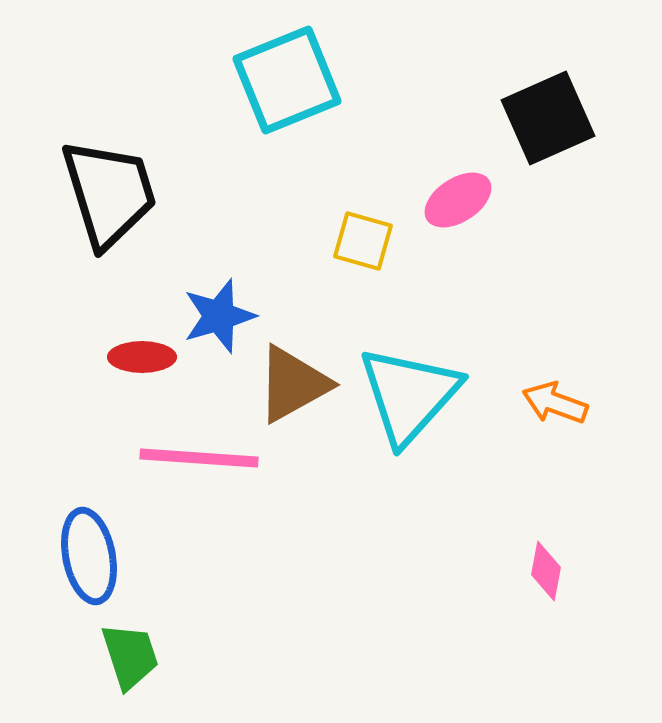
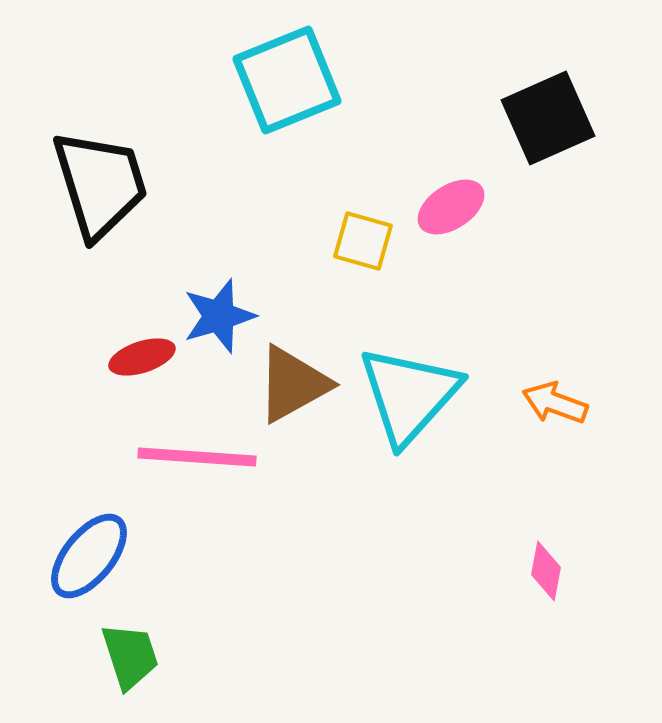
black trapezoid: moved 9 px left, 9 px up
pink ellipse: moved 7 px left, 7 px down
red ellipse: rotated 18 degrees counterclockwise
pink line: moved 2 px left, 1 px up
blue ellipse: rotated 50 degrees clockwise
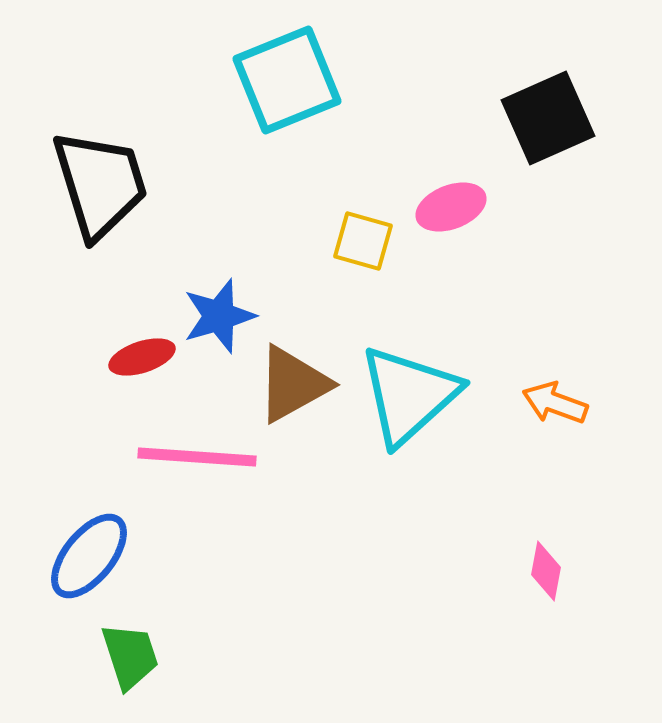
pink ellipse: rotated 12 degrees clockwise
cyan triangle: rotated 6 degrees clockwise
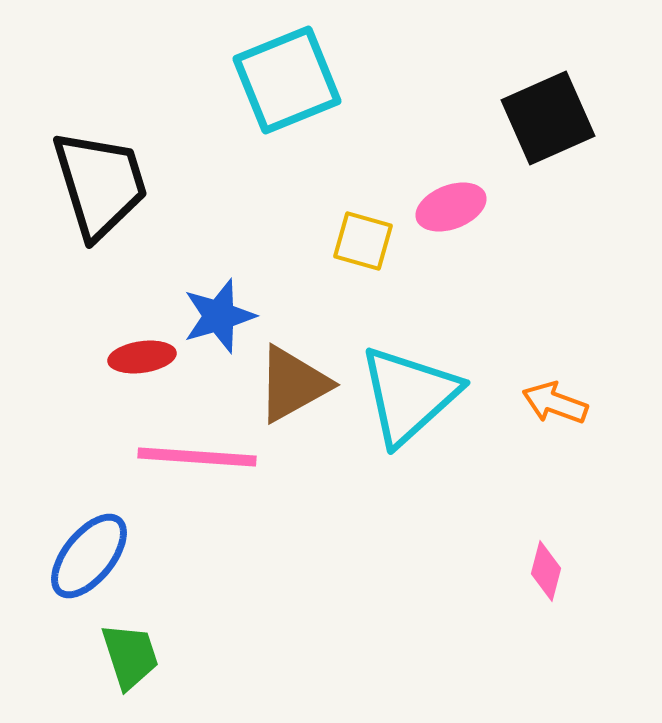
red ellipse: rotated 10 degrees clockwise
pink diamond: rotated 4 degrees clockwise
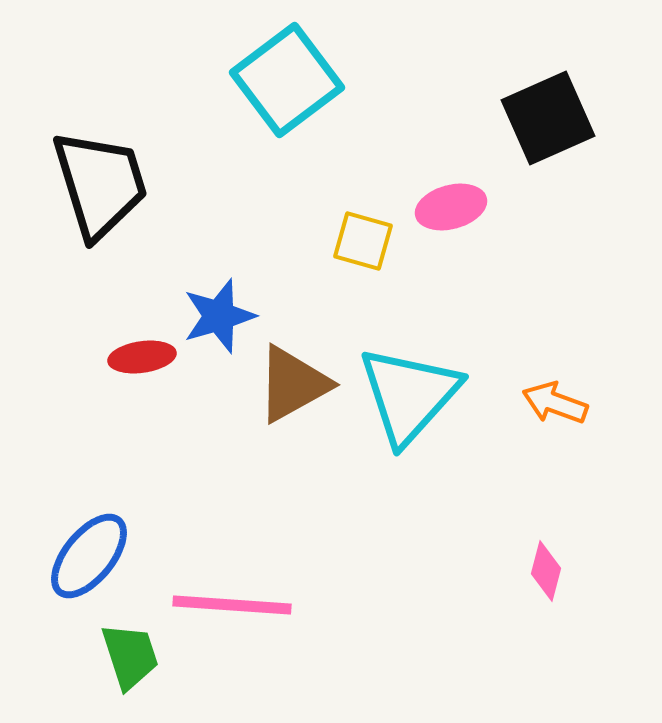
cyan square: rotated 15 degrees counterclockwise
pink ellipse: rotated 6 degrees clockwise
cyan triangle: rotated 6 degrees counterclockwise
pink line: moved 35 px right, 148 px down
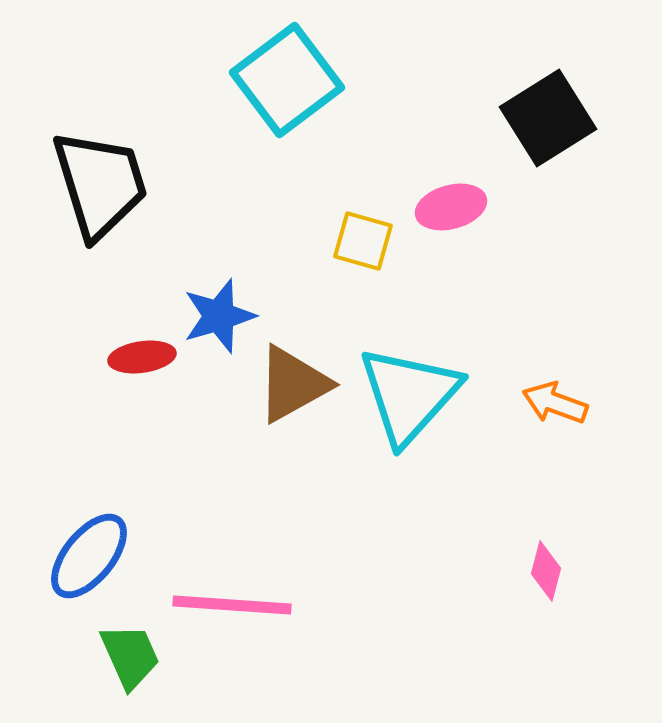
black square: rotated 8 degrees counterclockwise
green trapezoid: rotated 6 degrees counterclockwise
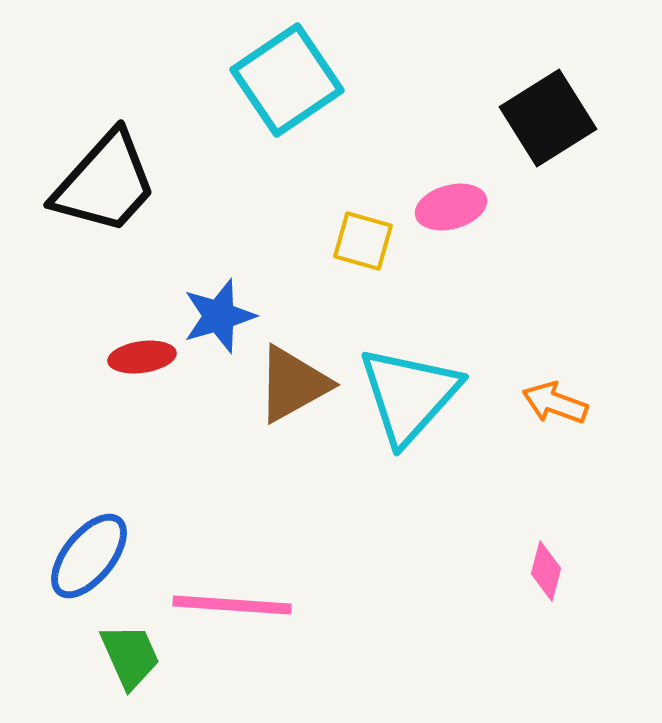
cyan square: rotated 3 degrees clockwise
black trapezoid: moved 5 px right, 1 px up; rotated 59 degrees clockwise
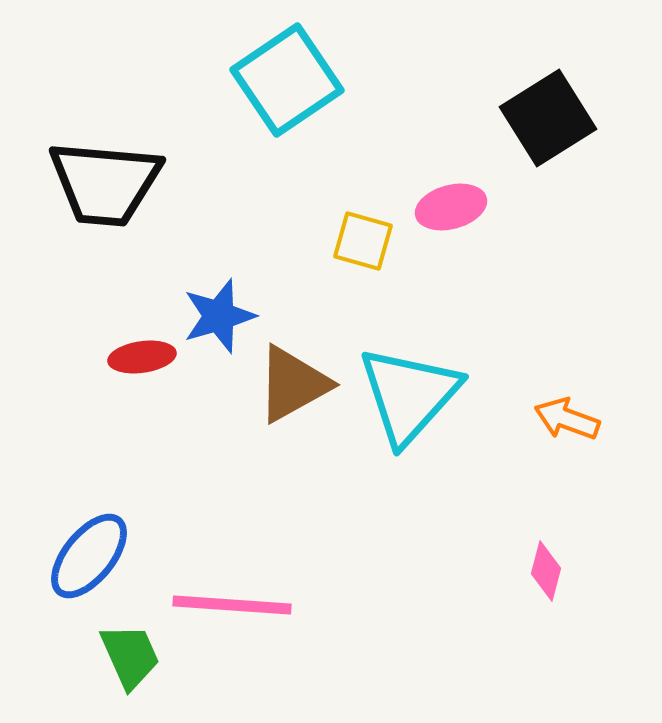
black trapezoid: rotated 53 degrees clockwise
orange arrow: moved 12 px right, 16 px down
